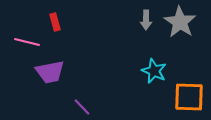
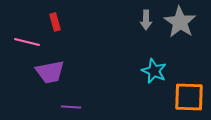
purple line: moved 11 px left; rotated 42 degrees counterclockwise
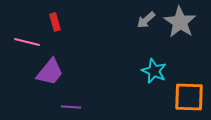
gray arrow: rotated 48 degrees clockwise
purple trapezoid: rotated 40 degrees counterclockwise
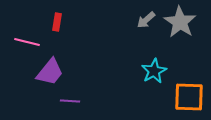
red rectangle: moved 2 px right; rotated 24 degrees clockwise
cyan star: rotated 20 degrees clockwise
purple line: moved 1 px left, 6 px up
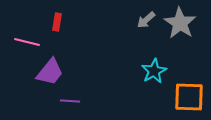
gray star: moved 1 px down
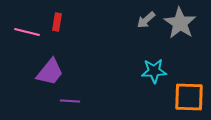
pink line: moved 10 px up
cyan star: rotated 25 degrees clockwise
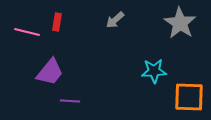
gray arrow: moved 31 px left
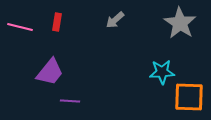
pink line: moved 7 px left, 5 px up
cyan star: moved 8 px right, 1 px down
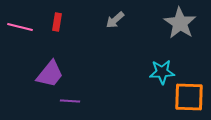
purple trapezoid: moved 2 px down
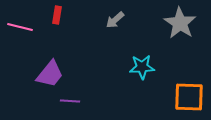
red rectangle: moved 7 px up
cyan star: moved 20 px left, 5 px up
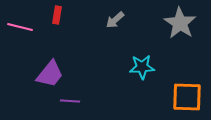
orange square: moved 2 px left
